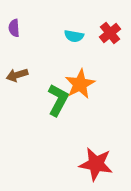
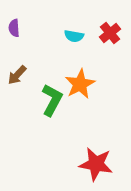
brown arrow: rotated 30 degrees counterclockwise
green L-shape: moved 6 px left
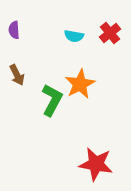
purple semicircle: moved 2 px down
brown arrow: rotated 70 degrees counterclockwise
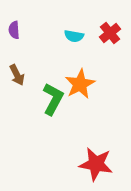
green L-shape: moved 1 px right, 1 px up
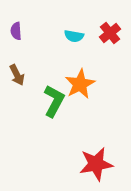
purple semicircle: moved 2 px right, 1 px down
green L-shape: moved 1 px right, 2 px down
red star: rotated 20 degrees counterclockwise
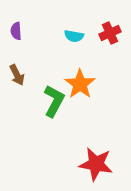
red cross: rotated 15 degrees clockwise
orange star: rotated 8 degrees counterclockwise
red star: rotated 20 degrees clockwise
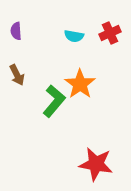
green L-shape: rotated 12 degrees clockwise
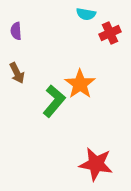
cyan semicircle: moved 12 px right, 22 px up
brown arrow: moved 2 px up
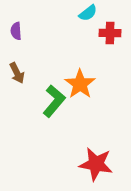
cyan semicircle: moved 2 px right, 1 px up; rotated 48 degrees counterclockwise
red cross: rotated 25 degrees clockwise
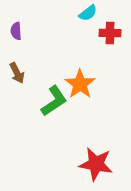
green L-shape: rotated 16 degrees clockwise
